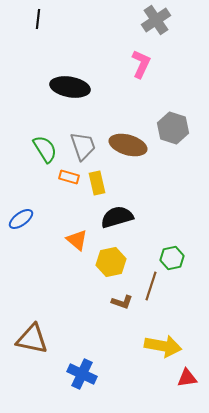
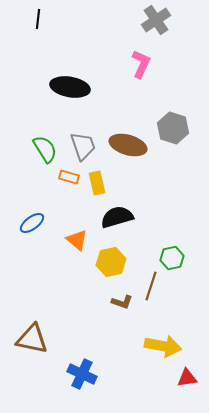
blue ellipse: moved 11 px right, 4 px down
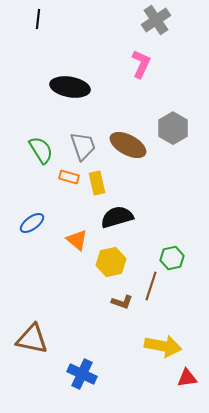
gray hexagon: rotated 12 degrees clockwise
brown ellipse: rotated 12 degrees clockwise
green semicircle: moved 4 px left, 1 px down
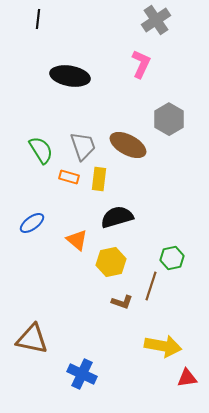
black ellipse: moved 11 px up
gray hexagon: moved 4 px left, 9 px up
yellow rectangle: moved 2 px right, 4 px up; rotated 20 degrees clockwise
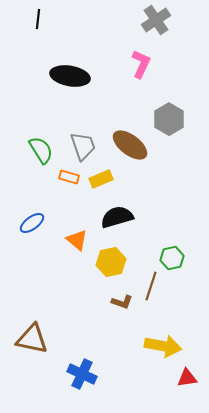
brown ellipse: moved 2 px right; rotated 9 degrees clockwise
yellow rectangle: moved 2 px right; rotated 60 degrees clockwise
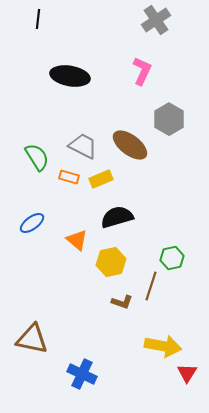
pink L-shape: moved 1 px right, 7 px down
gray trapezoid: rotated 44 degrees counterclockwise
green semicircle: moved 4 px left, 7 px down
red triangle: moved 5 px up; rotated 50 degrees counterclockwise
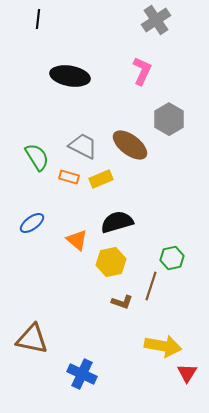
black semicircle: moved 5 px down
